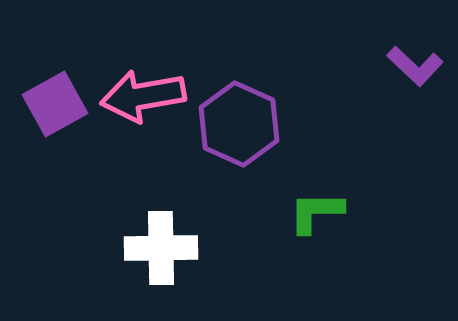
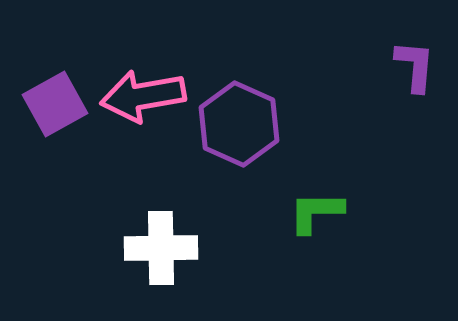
purple L-shape: rotated 128 degrees counterclockwise
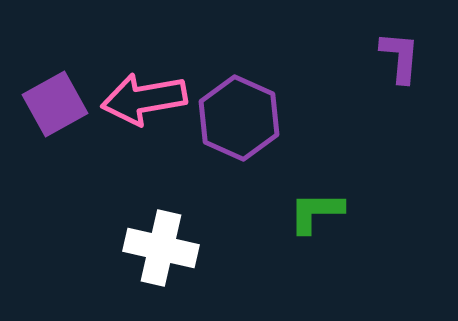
purple L-shape: moved 15 px left, 9 px up
pink arrow: moved 1 px right, 3 px down
purple hexagon: moved 6 px up
white cross: rotated 14 degrees clockwise
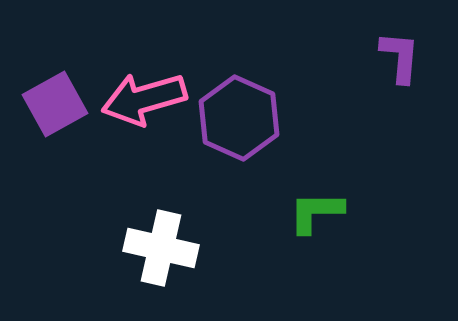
pink arrow: rotated 6 degrees counterclockwise
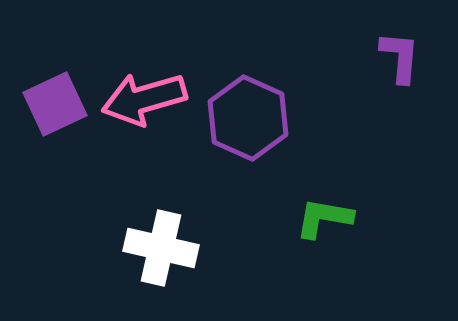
purple square: rotated 4 degrees clockwise
purple hexagon: moved 9 px right
green L-shape: moved 8 px right, 6 px down; rotated 10 degrees clockwise
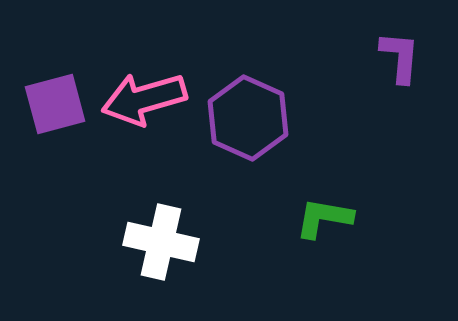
purple square: rotated 10 degrees clockwise
white cross: moved 6 px up
